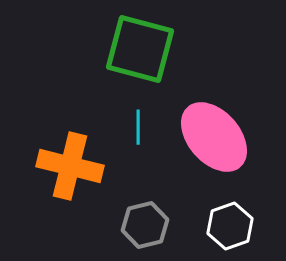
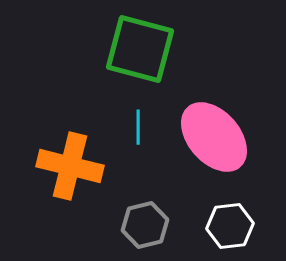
white hexagon: rotated 12 degrees clockwise
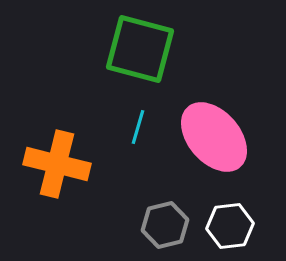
cyan line: rotated 16 degrees clockwise
orange cross: moved 13 px left, 2 px up
gray hexagon: moved 20 px right
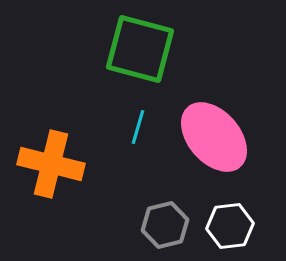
orange cross: moved 6 px left
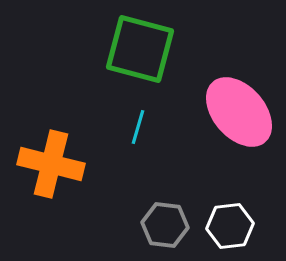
pink ellipse: moved 25 px right, 25 px up
gray hexagon: rotated 21 degrees clockwise
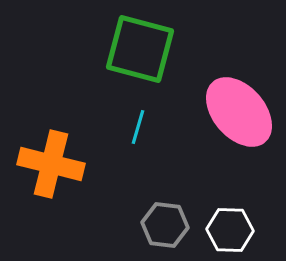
white hexagon: moved 4 px down; rotated 9 degrees clockwise
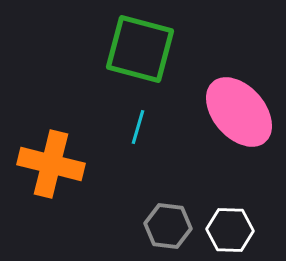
gray hexagon: moved 3 px right, 1 px down
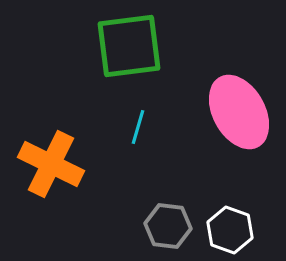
green square: moved 11 px left, 3 px up; rotated 22 degrees counterclockwise
pink ellipse: rotated 12 degrees clockwise
orange cross: rotated 12 degrees clockwise
white hexagon: rotated 18 degrees clockwise
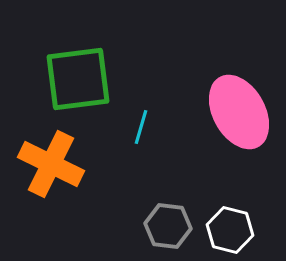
green square: moved 51 px left, 33 px down
cyan line: moved 3 px right
white hexagon: rotated 6 degrees counterclockwise
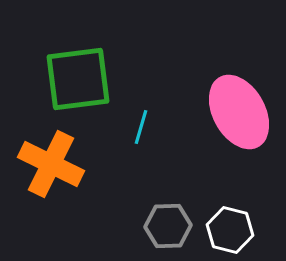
gray hexagon: rotated 9 degrees counterclockwise
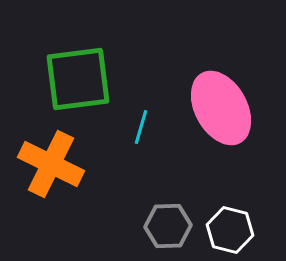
pink ellipse: moved 18 px left, 4 px up
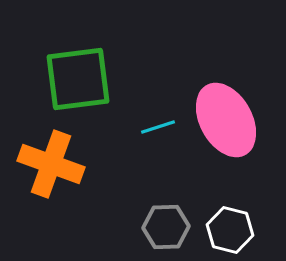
pink ellipse: moved 5 px right, 12 px down
cyan line: moved 17 px right; rotated 56 degrees clockwise
orange cross: rotated 6 degrees counterclockwise
gray hexagon: moved 2 px left, 1 px down
